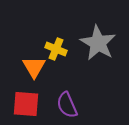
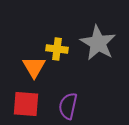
yellow cross: moved 1 px right; rotated 15 degrees counterclockwise
purple semicircle: moved 1 px right, 1 px down; rotated 36 degrees clockwise
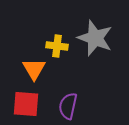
gray star: moved 3 px left, 5 px up; rotated 9 degrees counterclockwise
yellow cross: moved 3 px up
orange triangle: moved 2 px down
